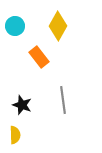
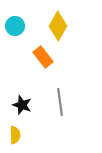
orange rectangle: moved 4 px right
gray line: moved 3 px left, 2 px down
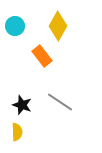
orange rectangle: moved 1 px left, 1 px up
gray line: rotated 48 degrees counterclockwise
yellow semicircle: moved 2 px right, 3 px up
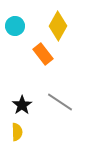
orange rectangle: moved 1 px right, 2 px up
black star: rotated 18 degrees clockwise
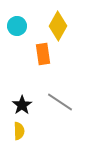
cyan circle: moved 2 px right
orange rectangle: rotated 30 degrees clockwise
yellow semicircle: moved 2 px right, 1 px up
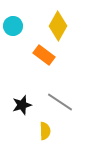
cyan circle: moved 4 px left
orange rectangle: moved 1 px right, 1 px down; rotated 45 degrees counterclockwise
black star: rotated 18 degrees clockwise
yellow semicircle: moved 26 px right
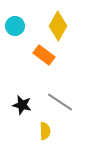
cyan circle: moved 2 px right
black star: rotated 30 degrees clockwise
